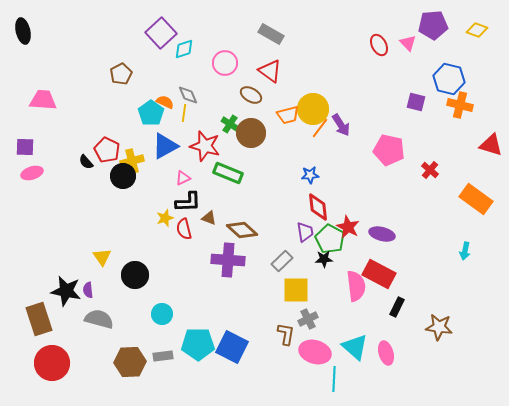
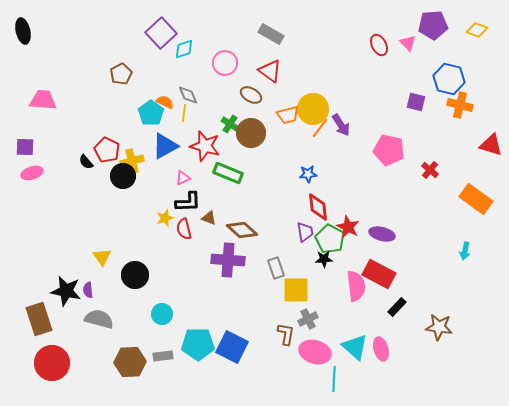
blue star at (310, 175): moved 2 px left, 1 px up
gray rectangle at (282, 261): moved 6 px left, 7 px down; rotated 65 degrees counterclockwise
black rectangle at (397, 307): rotated 18 degrees clockwise
pink ellipse at (386, 353): moved 5 px left, 4 px up
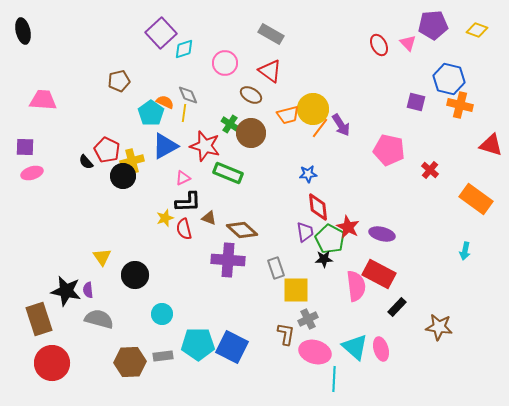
brown pentagon at (121, 74): moved 2 px left, 7 px down; rotated 15 degrees clockwise
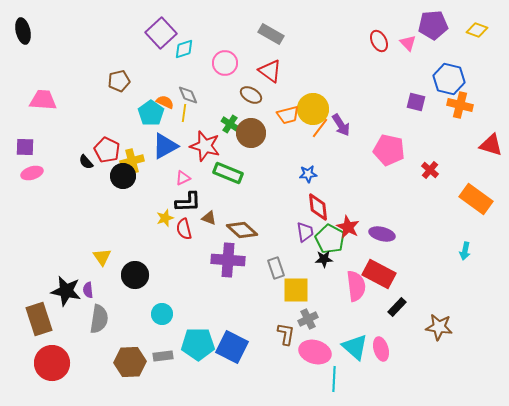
red ellipse at (379, 45): moved 4 px up
gray semicircle at (99, 319): rotated 84 degrees clockwise
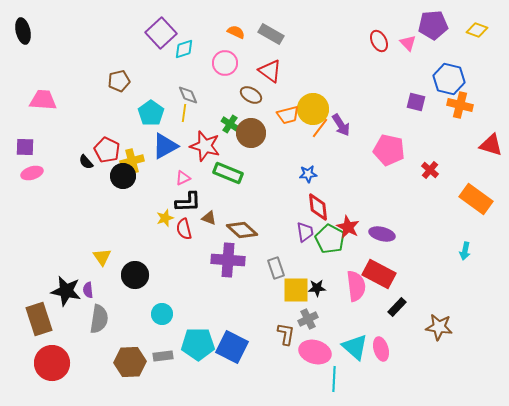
orange semicircle at (165, 102): moved 71 px right, 70 px up
black star at (324, 259): moved 7 px left, 29 px down
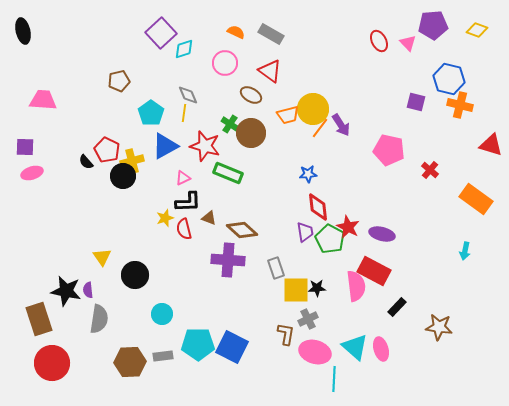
red rectangle at (379, 274): moved 5 px left, 3 px up
